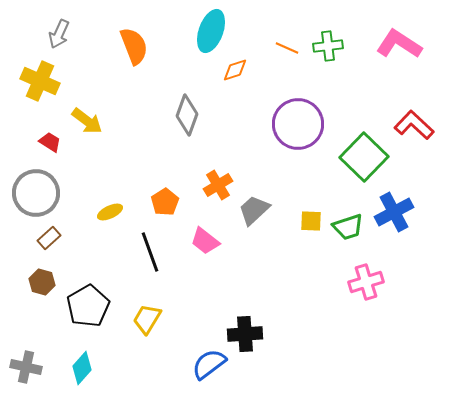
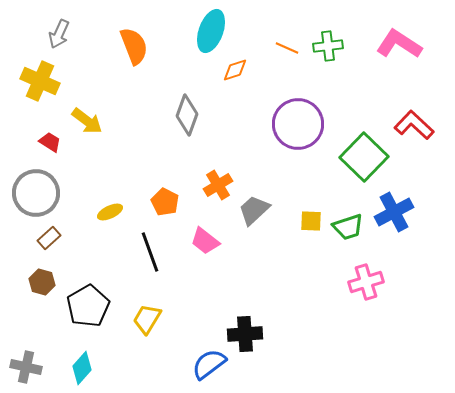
orange pentagon: rotated 12 degrees counterclockwise
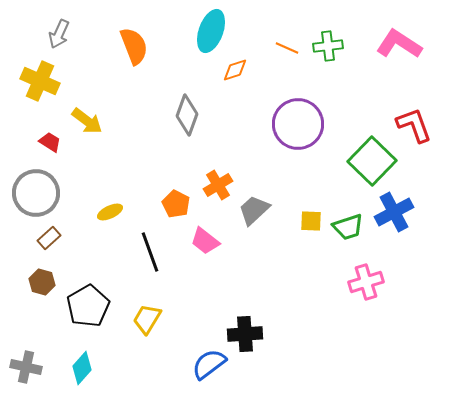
red L-shape: rotated 27 degrees clockwise
green square: moved 8 px right, 4 px down
orange pentagon: moved 11 px right, 2 px down
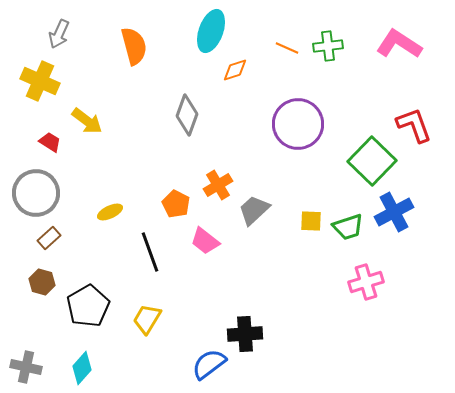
orange semicircle: rotated 6 degrees clockwise
